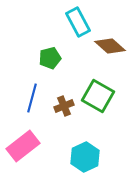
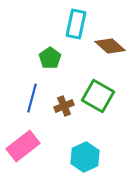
cyan rectangle: moved 2 px left, 2 px down; rotated 40 degrees clockwise
green pentagon: rotated 20 degrees counterclockwise
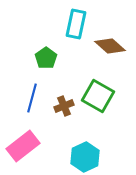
green pentagon: moved 4 px left
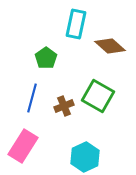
pink rectangle: rotated 20 degrees counterclockwise
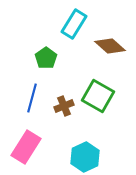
cyan rectangle: moved 2 px left; rotated 20 degrees clockwise
pink rectangle: moved 3 px right, 1 px down
